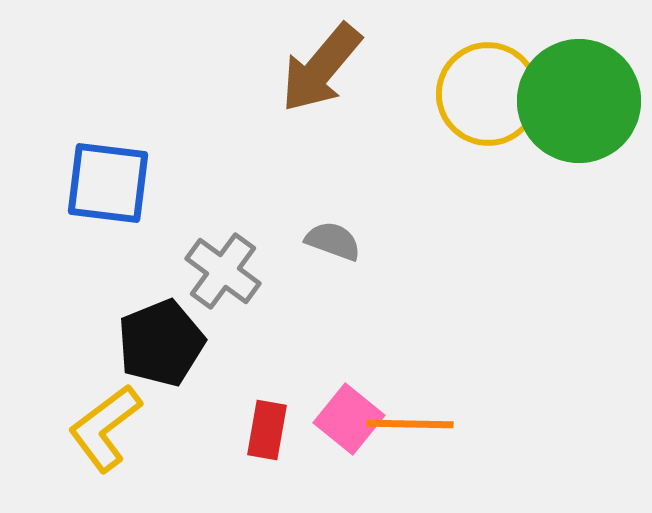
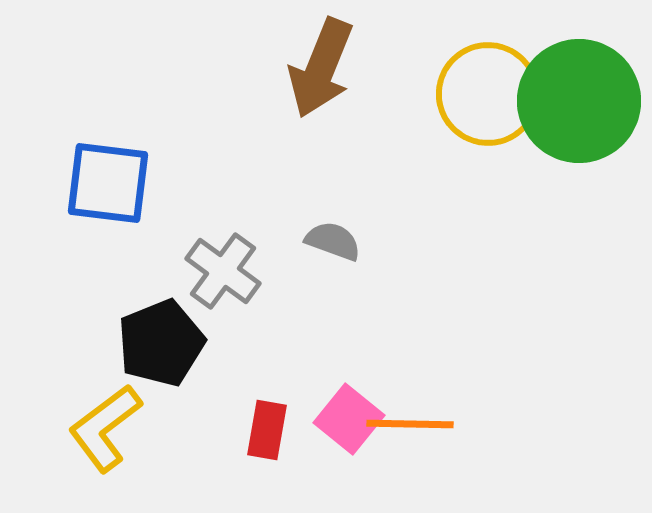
brown arrow: rotated 18 degrees counterclockwise
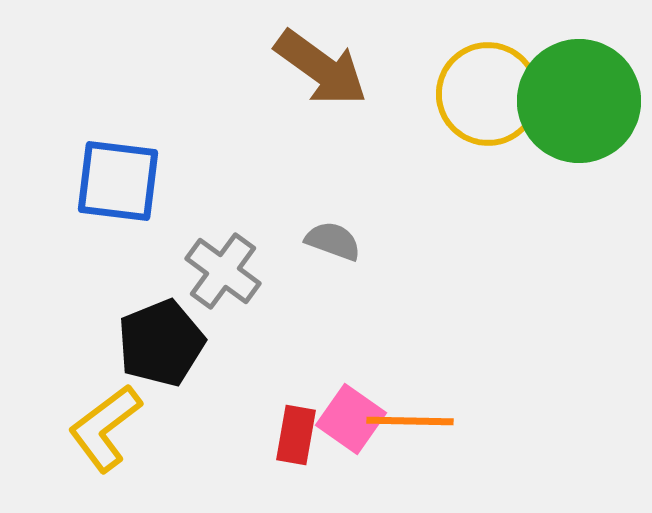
brown arrow: rotated 76 degrees counterclockwise
blue square: moved 10 px right, 2 px up
pink square: moved 2 px right; rotated 4 degrees counterclockwise
orange line: moved 3 px up
red rectangle: moved 29 px right, 5 px down
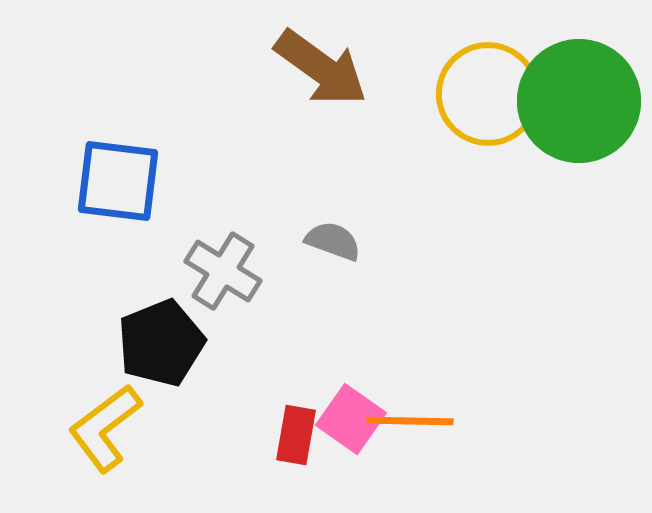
gray cross: rotated 4 degrees counterclockwise
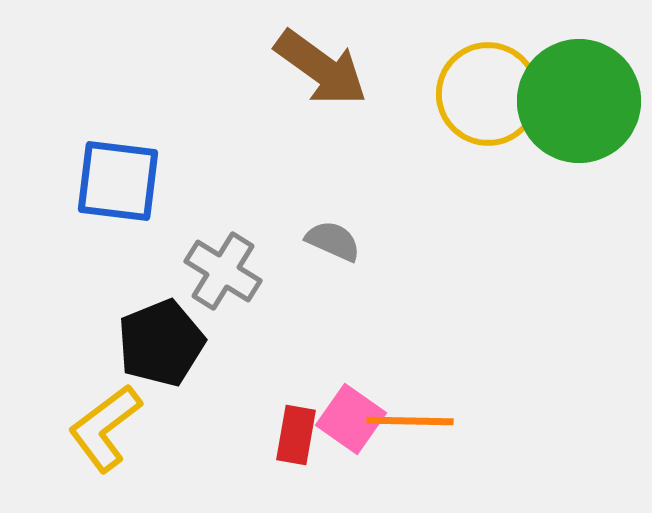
gray semicircle: rotated 4 degrees clockwise
